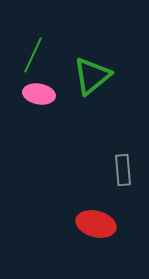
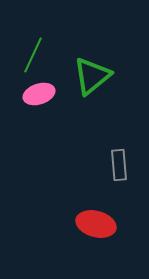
pink ellipse: rotated 28 degrees counterclockwise
gray rectangle: moved 4 px left, 5 px up
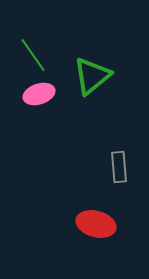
green line: rotated 60 degrees counterclockwise
gray rectangle: moved 2 px down
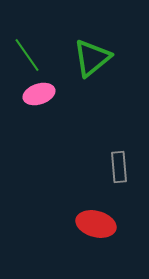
green line: moved 6 px left
green triangle: moved 18 px up
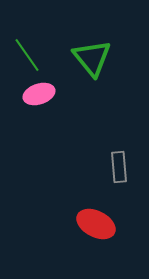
green triangle: rotated 30 degrees counterclockwise
red ellipse: rotated 12 degrees clockwise
